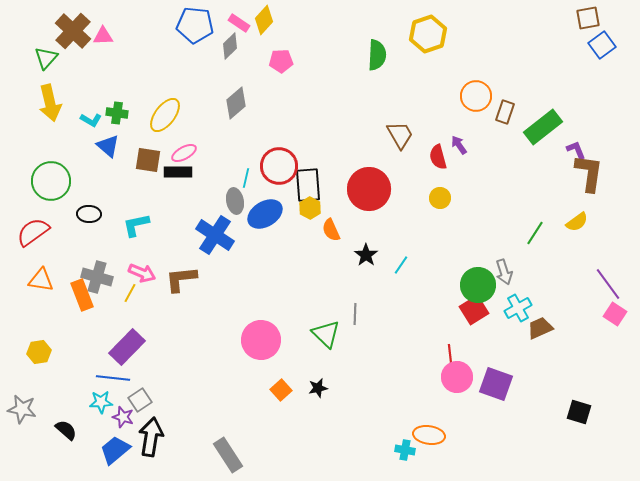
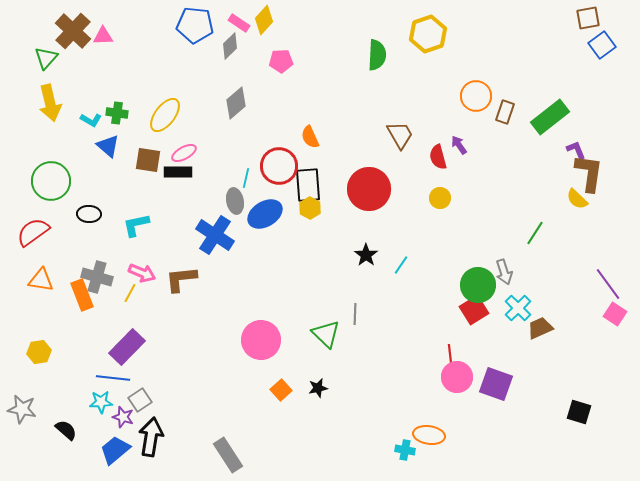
green rectangle at (543, 127): moved 7 px right, 10 px up
yellow semicircle at (577, 222): moved 23 px up; rotated 80 degrees clockwise
orange semicircle at (331, 230): moved 21 px left, 93 px up
cyan cross at (518, 308): rotated 16 degrees counterclockwise
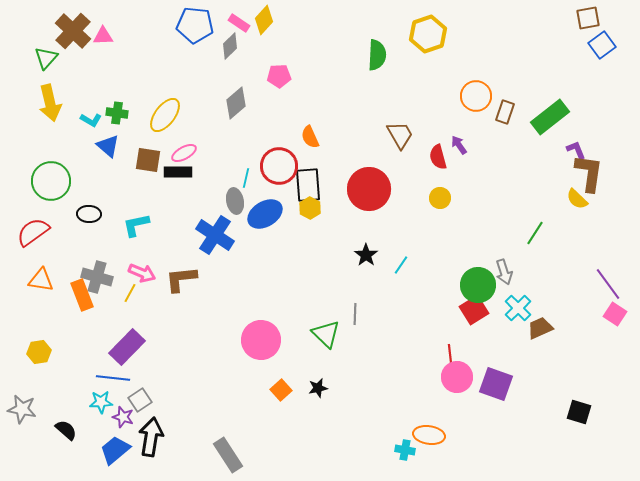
pink pentagon at (281, 61): moved 2 px left, 15 px down
